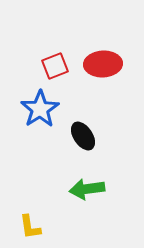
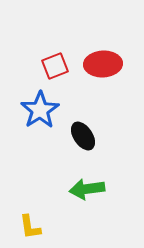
blue star: moved 1 px down
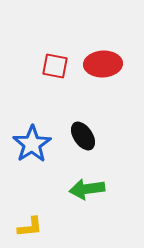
red square: rotated 32 degrees clockwise
blue star: moved 8 px left, 34 px down
yellow L-shape: rotated 88 degrees counterclockwise
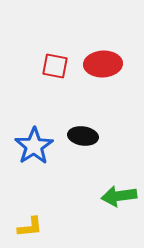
black ellipse: rotated 48 degrees counterclockwise
blue star: moved 2 px right, 2 px down
green arrow: moved 32 px right, 7 px down
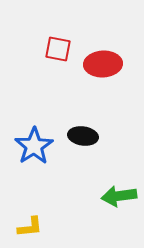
red square: moved 3 px right, 17 px up
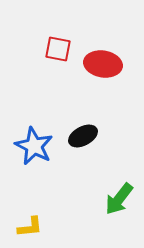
red ellipse: rotated 12 degrees clockwise
black ellipse: rotated 36 degrees counterclockwise
blue star: rotated 12 degrees counterclockwise
green arrow: moved 3 px down; rotated 44 degrees counterclockwise
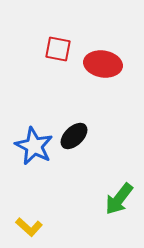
black ellipse: moved 9 px left; rotated 16 degrees counterclockwise
yellow L-shape: moved 1 px left; rotated 48 degrees clockwise
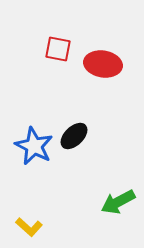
green arrow: moved 1 px left, 3 px down; rotated 24 degrees clockwise
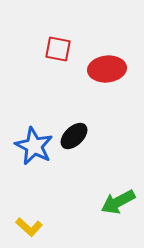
red ellipse: moved 4 px right, 5 px down; rotated 15 degrees counterclockwise
